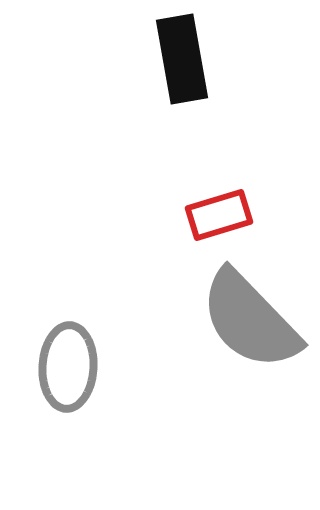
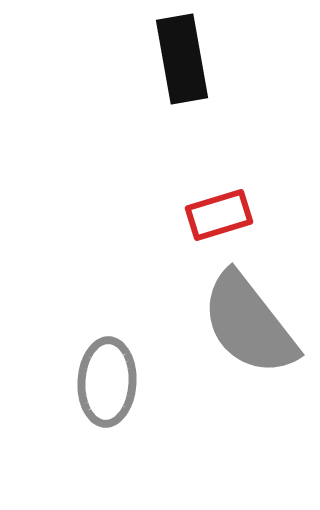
gray semicircle: moved 1 px left, 4 px down; rotated 6 degrees clockwise
gray ellipse: moved 39 px right, 15 px down
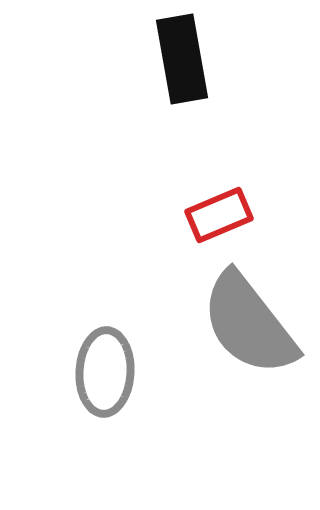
red rectangle: rotated 6 degrees counterclockwise
gray ellipse: moved 2 px left, 10 px up
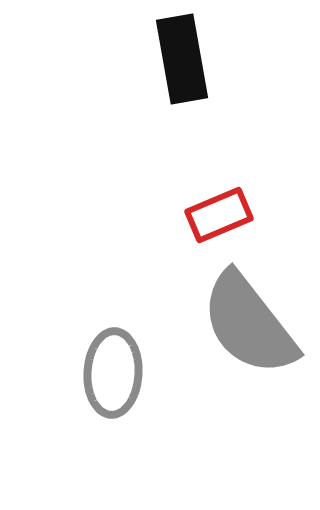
gray ellipse: moved 8 px right, 1 px down
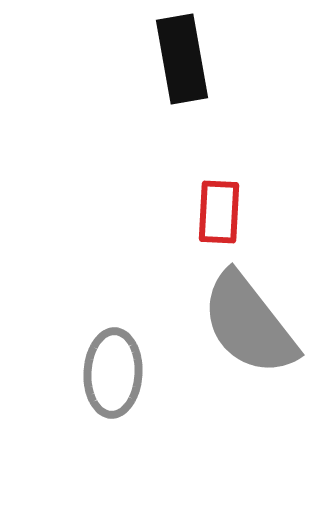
red rectangle: moved 3 px up; rotated 64 degrees counterclockwise
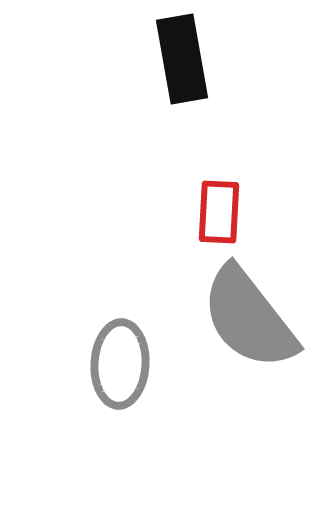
gray semicircle: moved 6 px up
gray ellipse: moved 7 px right, 9 px up
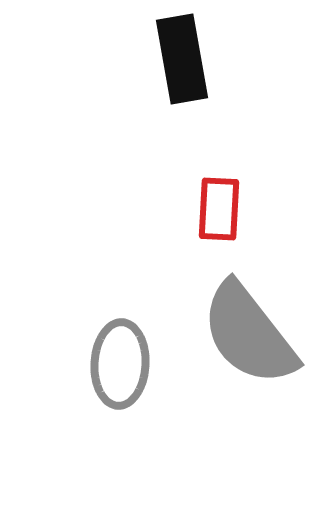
red rectangle: moved 3 px up
gray semicircle: moved 16 px down
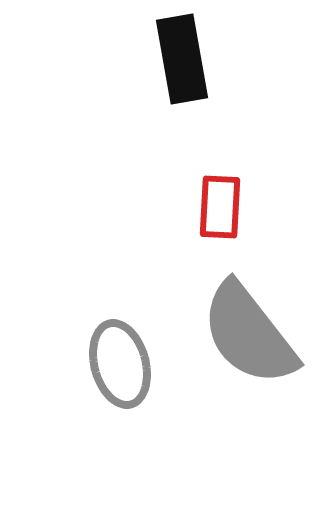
red rectangle: moved 1 px right, 2 px up
gray ellipse: rotated 18 degrees counterclockwise
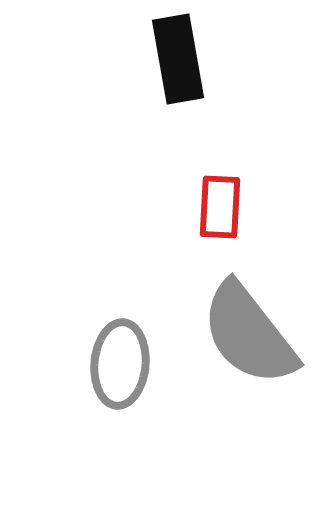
black rectangle: moved 4 px left
gray ellipse: rotated 20 degrees clockwise
